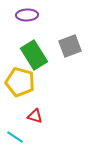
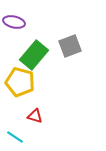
purple ellipse: moved 13 px left, 7 px down; rotated 15 degrees clockwise
green rectangle: rotated 72 degrees clockwise
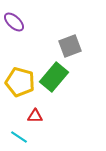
purple ellipse: rotated 30 degrees clockwise
green rectangle: moved 20 px right, 22 px down
red triangle: rotated 14 degrees counterclockwise
cyan line: moved 4 px right
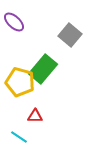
gray square: moved 11 px up; rotated 30 degrees counterclockwise
green rectangle: moved 11 px left, 8 px up
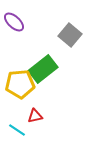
green rectangle: rotated 12 degrees clockwise
yellow pentagon: moved 2 px down; rotated 20 degrees counterclockwise
red triangle: rotated 14 degrees counterclockwise
cyan line: moved 2 px left, 7 px up
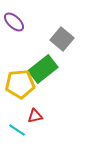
gray square: moved 8 px left, 4 px down
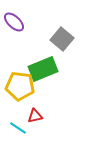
green rectangle: rotated 16 degrees clockwise
yellow pentagon: moved 2 px down; rotated 12 degrees clockwise
cyan line: moved 1 px right, 2 px up
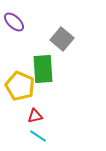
green rectangle: rotated 72 degrees counterclockwise
yellow pentagon: rotated 16 degrees clockwise
cyan line: moved 20 px right, 8 px down
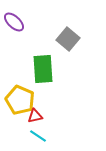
gray square: moved 6 px right
yellow pentagon: moved 14 px down
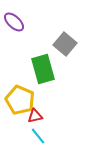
gray square: moved 3 px left, 5 px down
green rectangle: rotated 12 degrees counterclockwise
cyan line: rotated 18 degrees clockwise
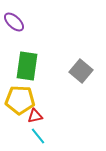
gray square: moved 16 px right, 27 px down
green rectangle: moved 16 px left, 3 px up; rotated 24 degrees clockwise
yellow pentagon: rotated 20 degrees counterclockwise
